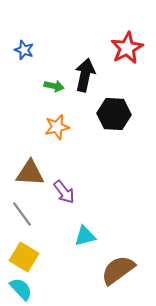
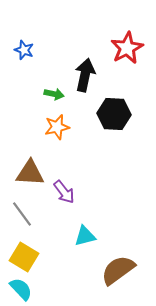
green arrow: moved 8 px down
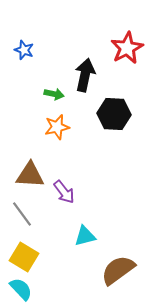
brown triangle: moved 2 px down
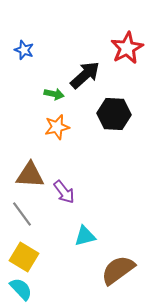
black arrow: rotated 36 degrees clockwise
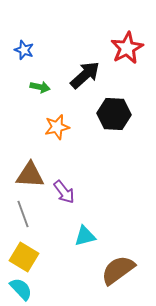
green arrow: moved 14 px left, 7 px up
gray line: moved 1 px right; rotated 16 degrees clockwise
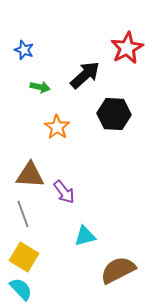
orange star: rotated 25 degrees counterclockwise
brown semicircle: rotated 9 degrees clockwise
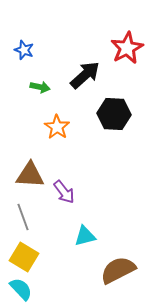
gray line: moved 3 px down
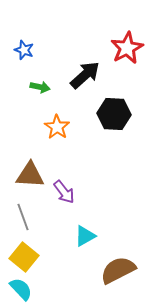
cyan triangle: rotated 15 degrees counterclockwise
yellow square: rotated 8 degrees clockwise
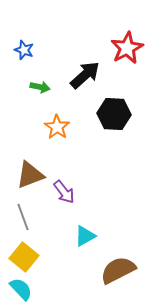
brown triangle: rotated 24 degrees counterclockwise
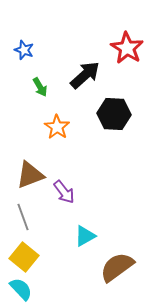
red star: rotated 12 degrees counterclockwise
green arrow: rotated 48 degrees clockwise
brown semicircle: moved 1 px left, 3 px up; rotated 9 degrees counterclockwise
